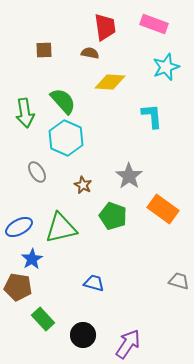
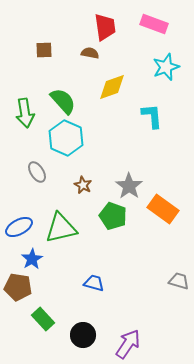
yellow diamond: moved 2 px right, 5 px down; rotated 24 degrees counterclockwise
gray star: moved 10 px down
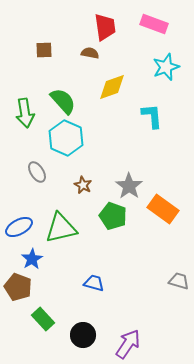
brown pentagon: rotated 12 degrees clockwise
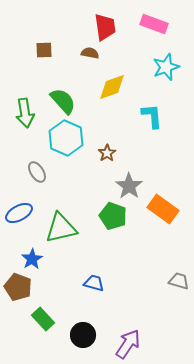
brown star: moved 24 px right, 32 px up; rotated 12 degrees clockwise
blue ellipse: moved 14 px up
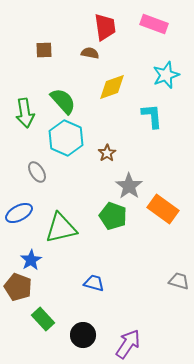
cyan star: moved 8 px down
blue star: moved 1 px left, 1 px down
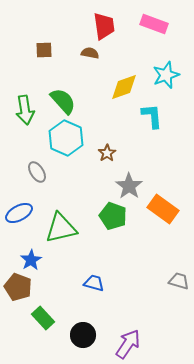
red trapezoid: moved 1 px left, 1 px up
yellow diamond: moved 12 px right
green arrow: moved 3 px up
green rectangle: moved 1 px up
